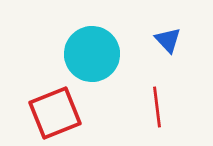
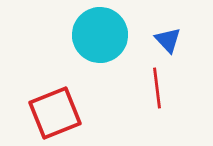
cyan circle: moved 8 px right, 19 px up
red line: moved 19 px up
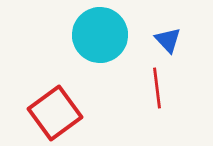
red square: rotated 14 degrees counterclockwise
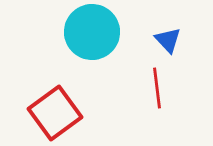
cyan circle: moved 8 px left, 3 px up
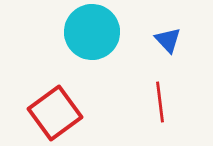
red line: moved 3 px right, 14 px down
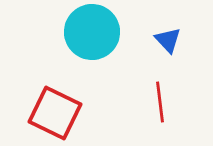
red square: rotated 28 degrees counterclockwise
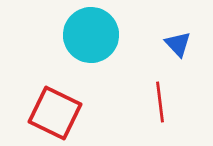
cyan circle: moved 1 px left, 3 px down
blue triangle: moved 10 px right, 4 px down
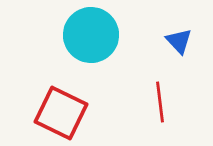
blue triangle: moved 1 px right, 3 px up
red square: moved 6 px right
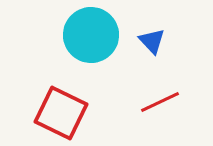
blue triangle: moved 27 px left
red line: rotated 72 degrees clockwise
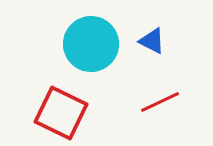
cyan circle: moved 9 px down
blue triangle: rotated 20 degrees counterclockwise
